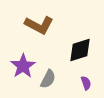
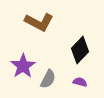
brown L-shape: moved 3 px up
black diamond: rotated 28 degrees counterclockwise
purple semicircle: moved 6 px left, 1 px up; rotated 56 degrees counterclockwise
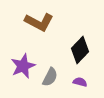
purple star: rotated 10 degrees clockwise
gray semicircle: moved 2 px right, 2 px up
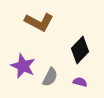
purple star: rotated 25 degrees counterclockwise
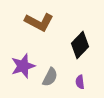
black diamond: moved 5 px up
purple star: rotated 30 degrees clockwise
purple semicircle: rotated 112 degrees counterclockwise
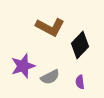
brown L-shape: moved 11 px right, 5 px down
gray semicircle: rotated 36 degrees clockwise
